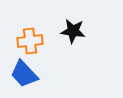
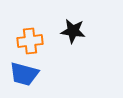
blue trapezoid: rotated 32 degrees counterclockwise
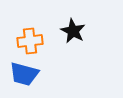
black star: rotated 20 degrees clockwise
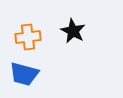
orange cross: moved 2 px left, 4 px up
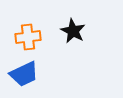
blue trapezoid: rotated 40 degrees counterclockwise
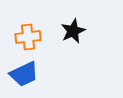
black star: rotated 20 degrees clockwise
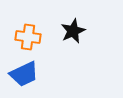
orange cross: rotated 15 degrees clockwise
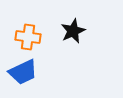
blue trapezoid: moved 1 px left, 2 px up
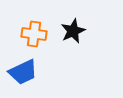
orange cross: moved 6 px right, 3 px up
